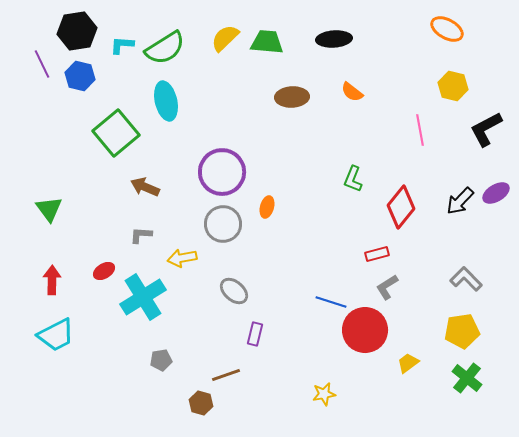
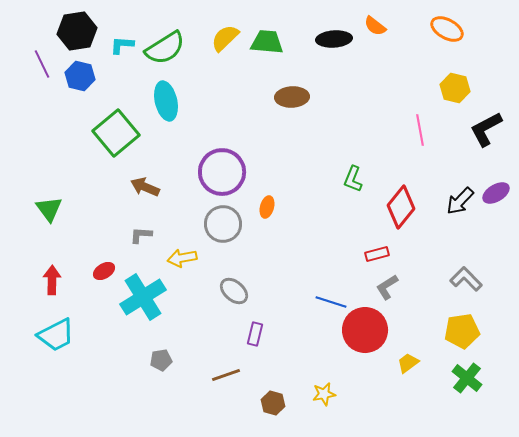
yellow hexagon at (453, 86): moved 2 px right, 2 px down
orange semicircle at (352, 92): moved 23 px right, 66 px up
brown hexagon at (201, 403): moved 72 px right
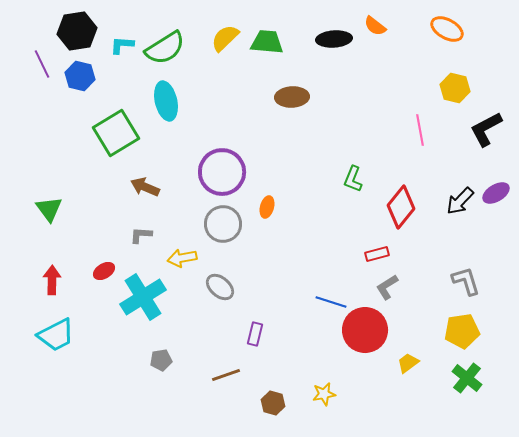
green square at (116, 133): rotated 9 degrees clockwise
gray L-shape at (466, 279): moved 2 px down; rotated 28 degrees clockwise
gray ellipse at (234, 291): moved 14 px left, 4 px up
